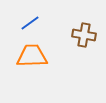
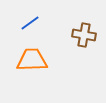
orange trapezoid: moved 4 px down
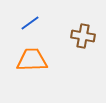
brown cross: moved 1 px left, 1 px down
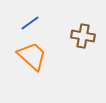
orange trapezoid: moved 4 px up; rotated 44 degrees clockwise
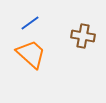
orange trapezoid: moved 1 px left, 2 px up
